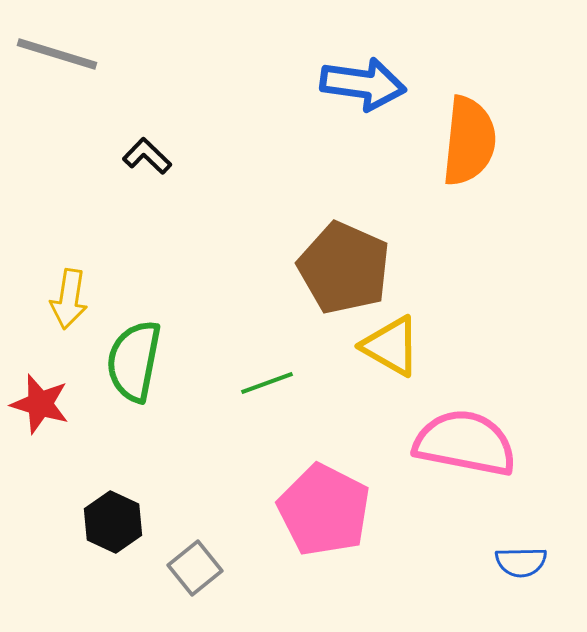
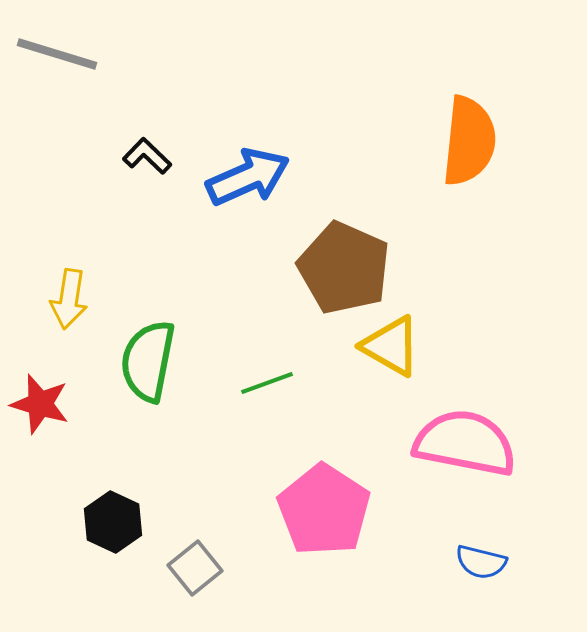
blue arrow: moved 115 px left, 93 px down; rotated 32 degrees counterclockwise
green semicircle: moved 14 px right
pink pentagon: rotated 6 degrees clockwise
blue semicircle: moved 40 px left; rotated 15 degrees clockwise
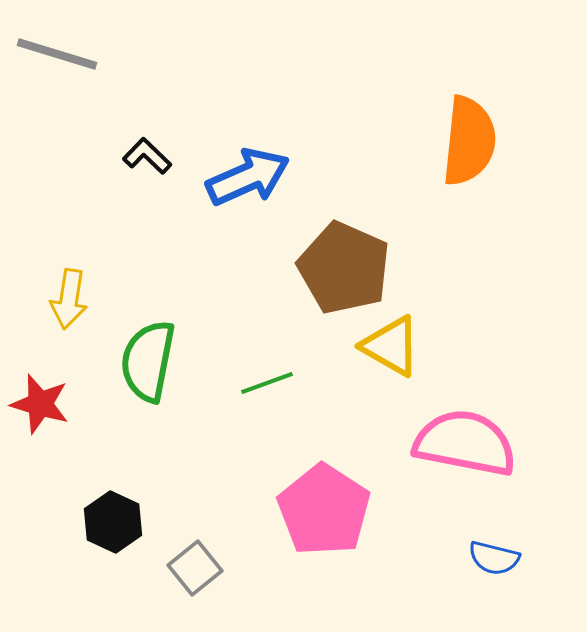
blue semicircle: moved 13 px right, 4 px up
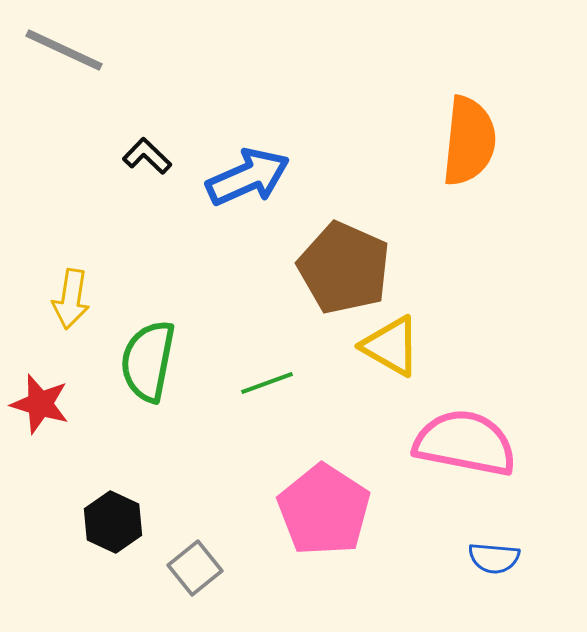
gray line: moved 7 px right, 4 px up; rotated 8 degrees clockwise
yellow arrow: moved 2 px right
blue semicircle: rotated 9 degrees counterclockwise
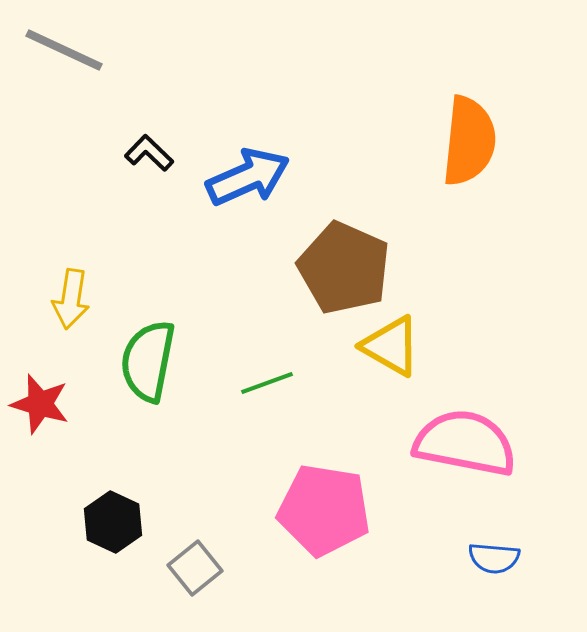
black L-shape: moved 2 px right, 3 px up
pink pentagon: rotated 24 degrees counterclockwise
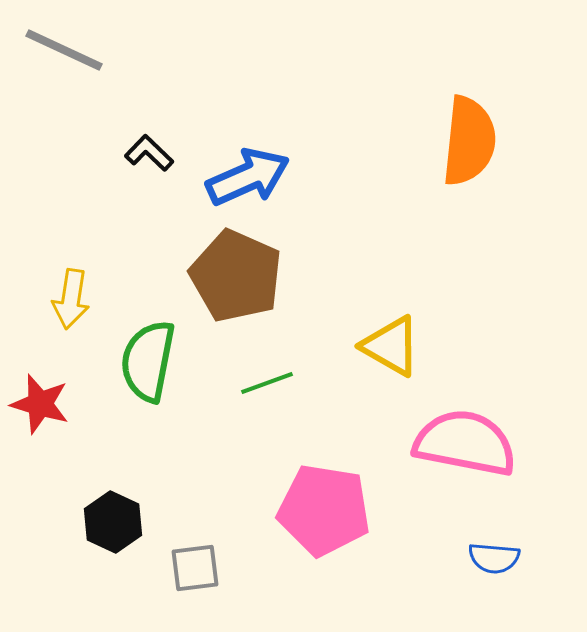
brown pentagon: moved 108 px left, 8 px down
gray square: rotated 32 degrees clockwise
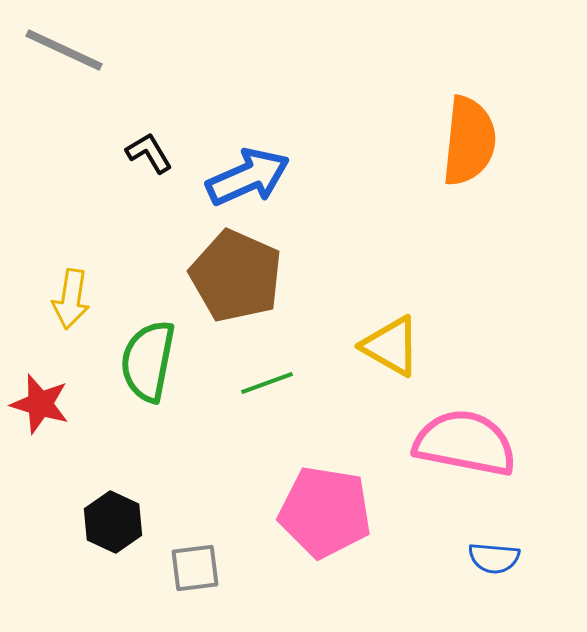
black L-shape: rotated 15 degrees clockwise
pink pentagon: moved 1 px right, 2 px down
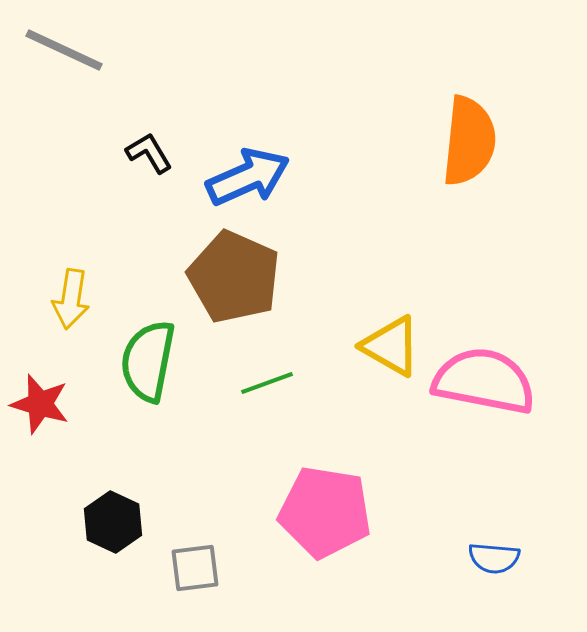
brown pentagon: moved 2 px left, 1 px down
pink semicircle: moved 19 px right, 62 px up
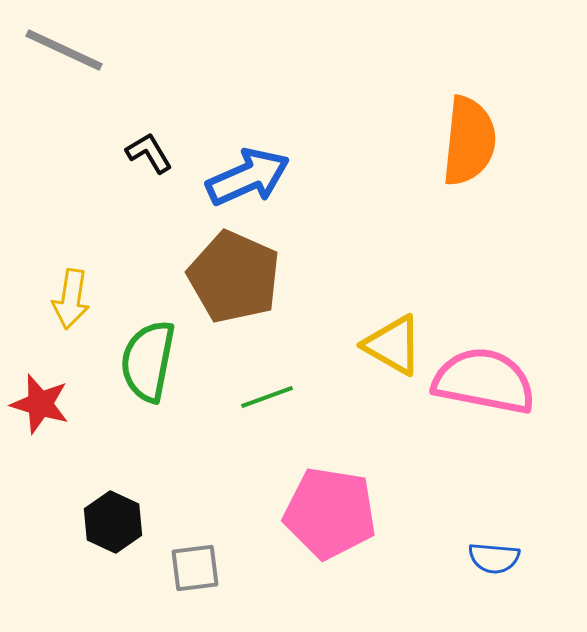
yellow triangle: moved 2 px right, 1 px up
green line: moved 14 px down
pink pentagon: moved 5 px right, 1 px down
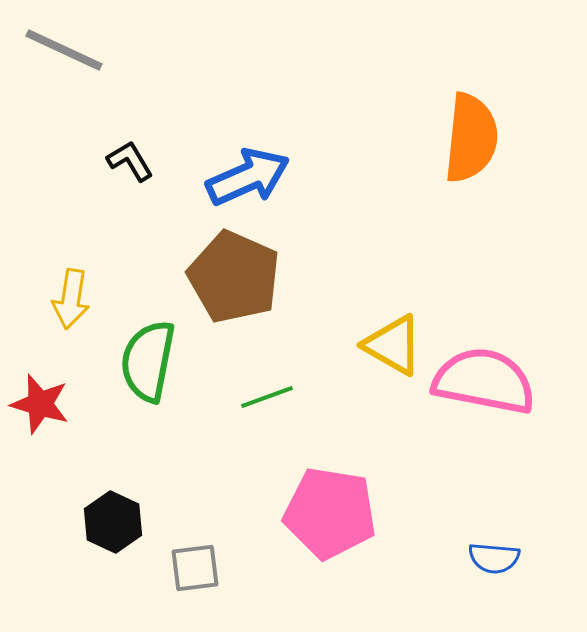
orange semicircle: moved 2 px right, 3 px up
black L-shape: moved 19 px left, 8 px down
